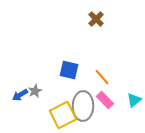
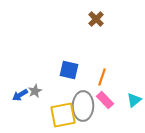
orange line: rotated 60 degrees clockwise
yellow square: rotated 16 degrees clockwise
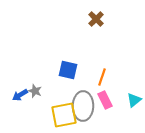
blue square: moved 1 px left
gray star: rotated 24 degrees counterclockwise
pink rectangle: rotated 18 degrees clockwise
yellow square: moved 1 px right
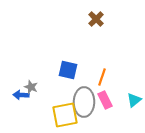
gray star: moved 4 px left, 4 px up
blue arrow: moved 1 px right; rotated 35 degrees clockwise
gray ellipse: moved 1 px right, 4 px up
yellow square: moved 1 px right
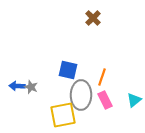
brown cross: moved 3 px left, 1 px up
blue arrow: moved 4 px left, 9 px up
gray ellipse: moved 3 px left, 7 px up
yellow square: moved 2 px left
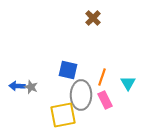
cyan triangle: moved 6 px left, 17 px up; rotated 21 degrees counterclockwise
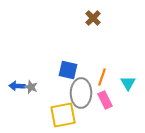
gray ellipse: moved 2 px up
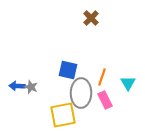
brown cross: moved 2 px left
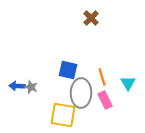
orange line: rotated 36 degrees counterclockwise
yellow square: rotated 20 degrees clockwise
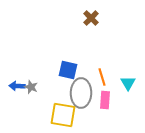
pink rectangle: rotated 30 degrees clockwise
